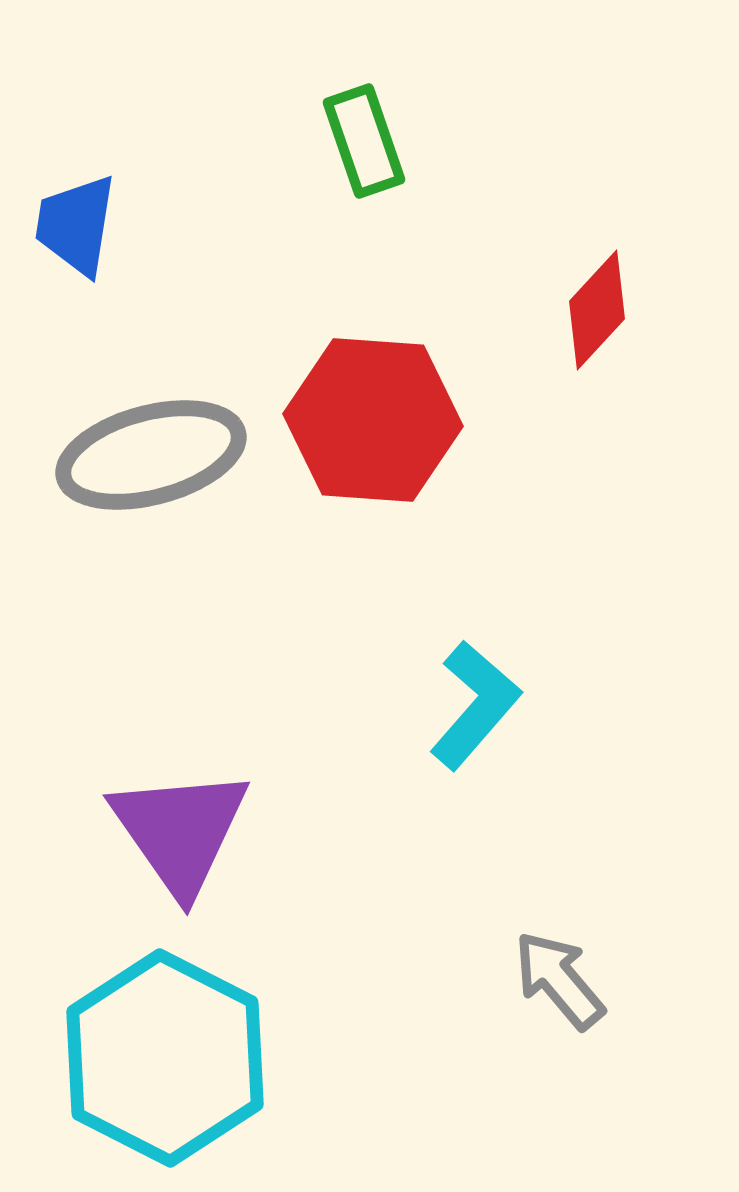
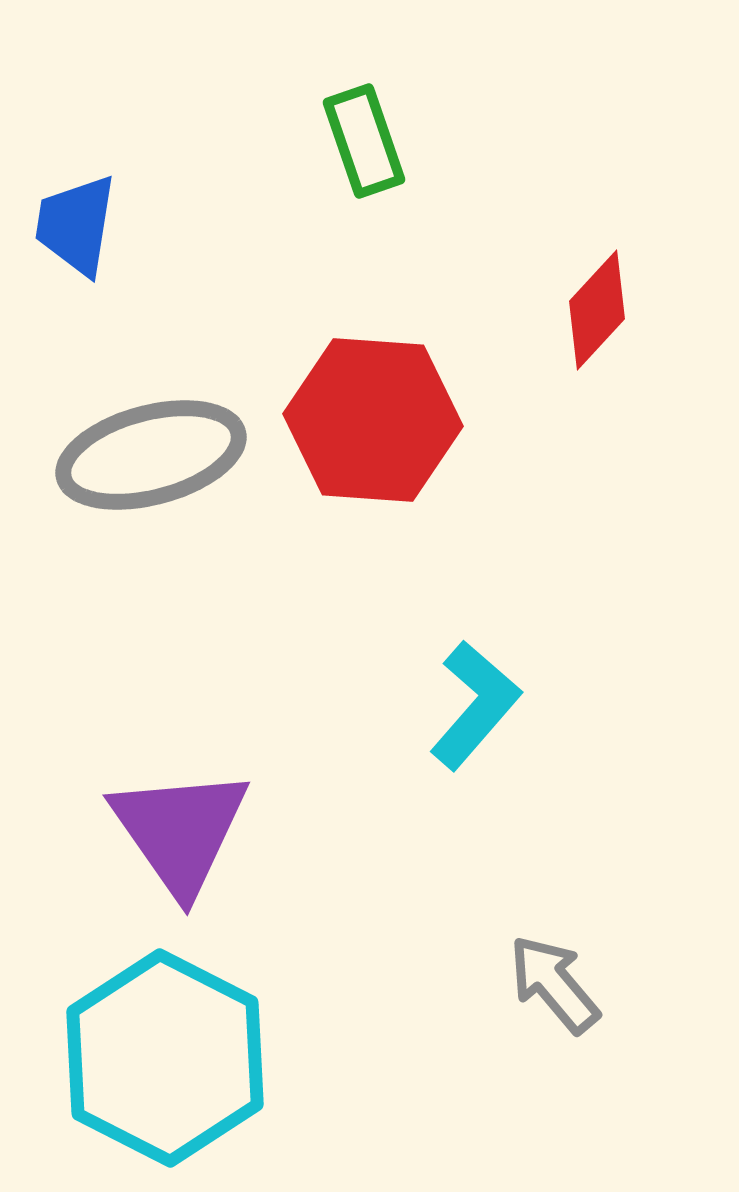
gray arrow: moved 5 px left, 4 px down
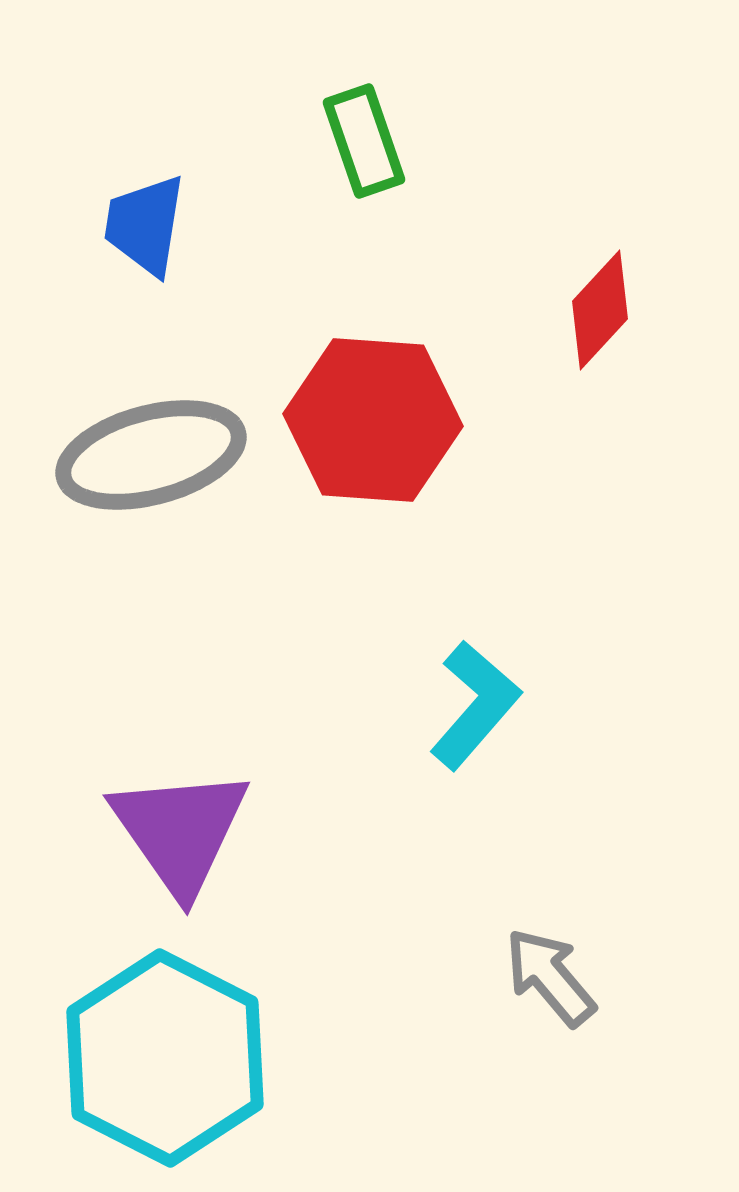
blue trapezoid: moved 69 px right
red diamond: moved 3 px right
gray arrow: moved 4 px left, 7 px up
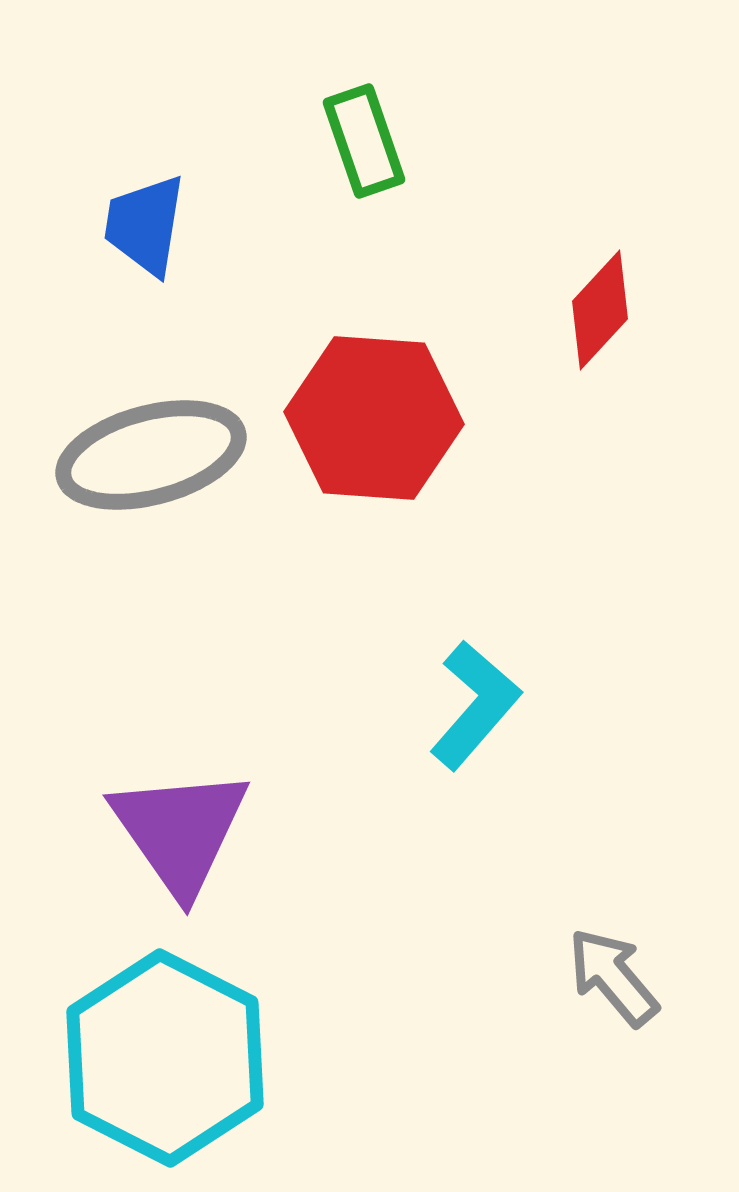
red hexagon: moved 1 px right, 2 px up
gray arrow: moved 63 px right
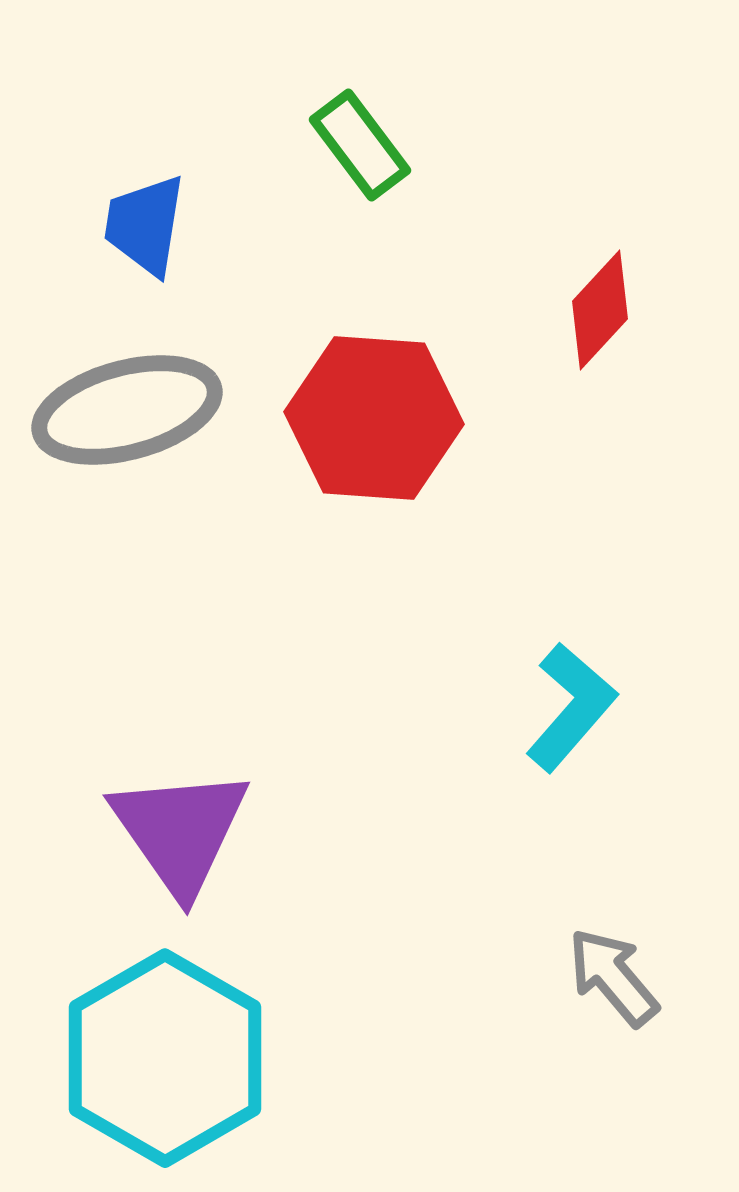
green rectangle: moved 4 px left, 4 px down; rotated 18 degrees counterclockwise
gray ellipse: moved 24 px left, 45 px up
cyan L-shape: moved 96 px right, 2 px down
cyan hexagon: rotated 3 degrees clockwise
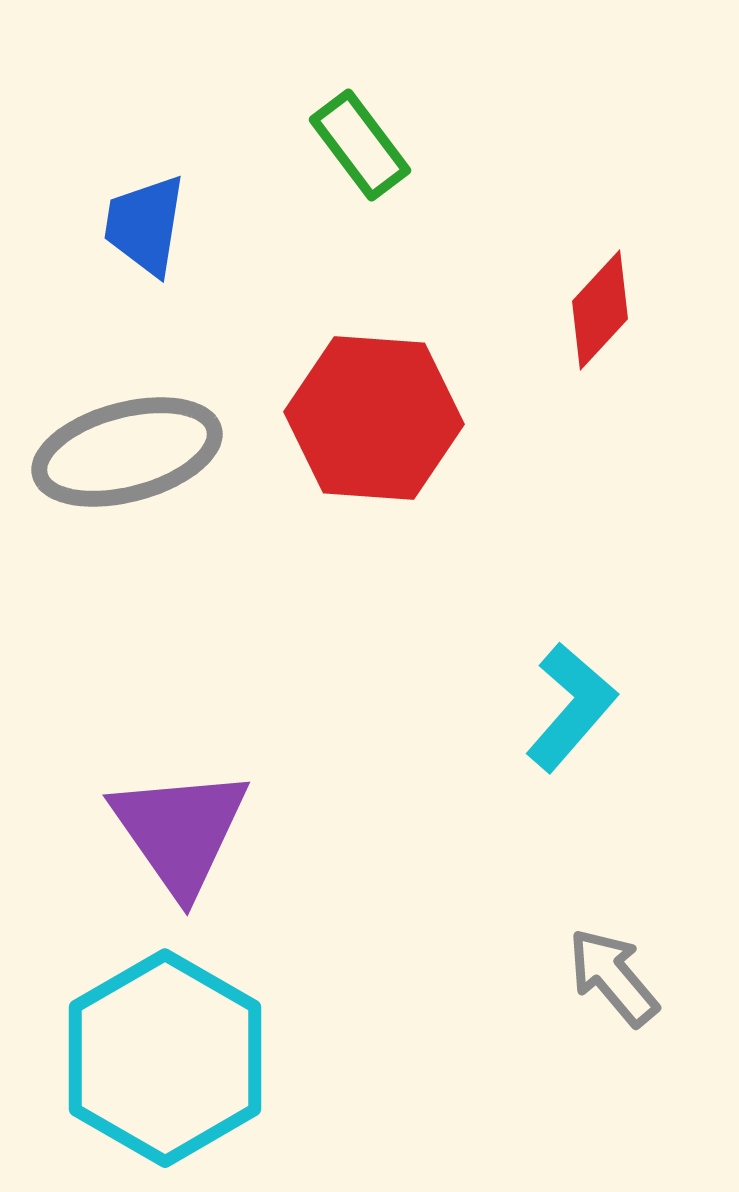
gray ellipse: moved 42 px down
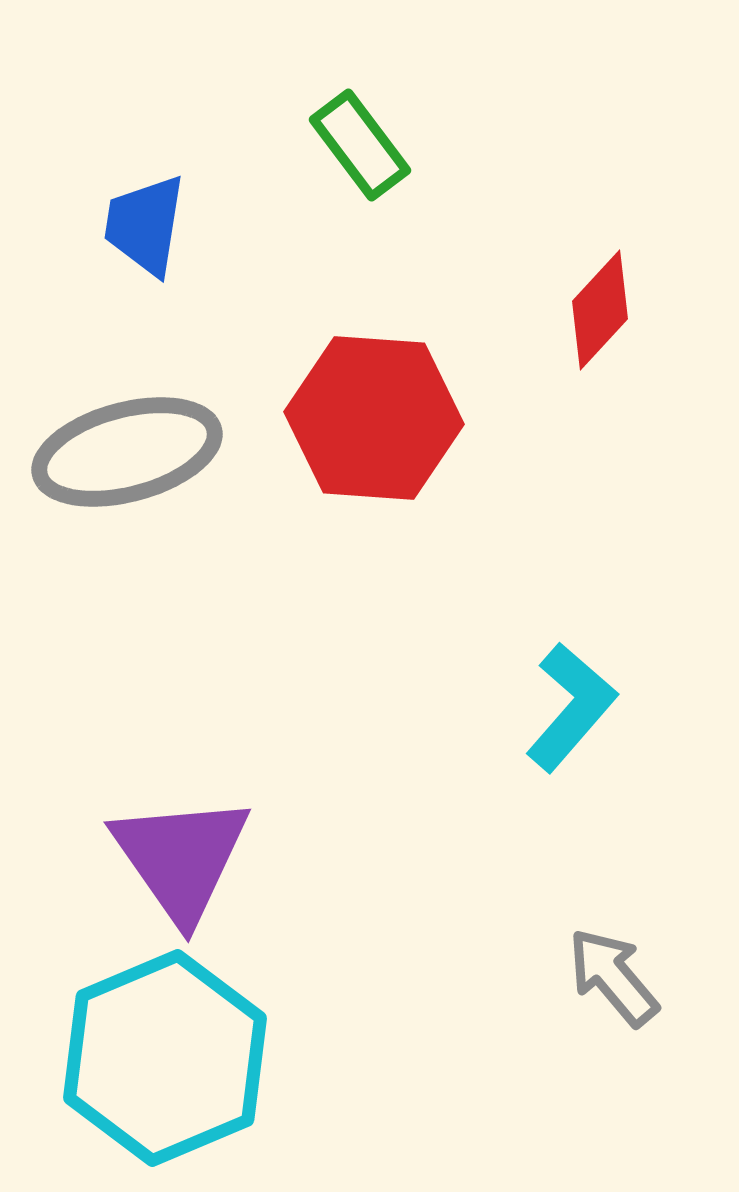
purple triangle: moved 1 px right, 27 px down
cyan hexagon: rotated 7 degrees clockwise
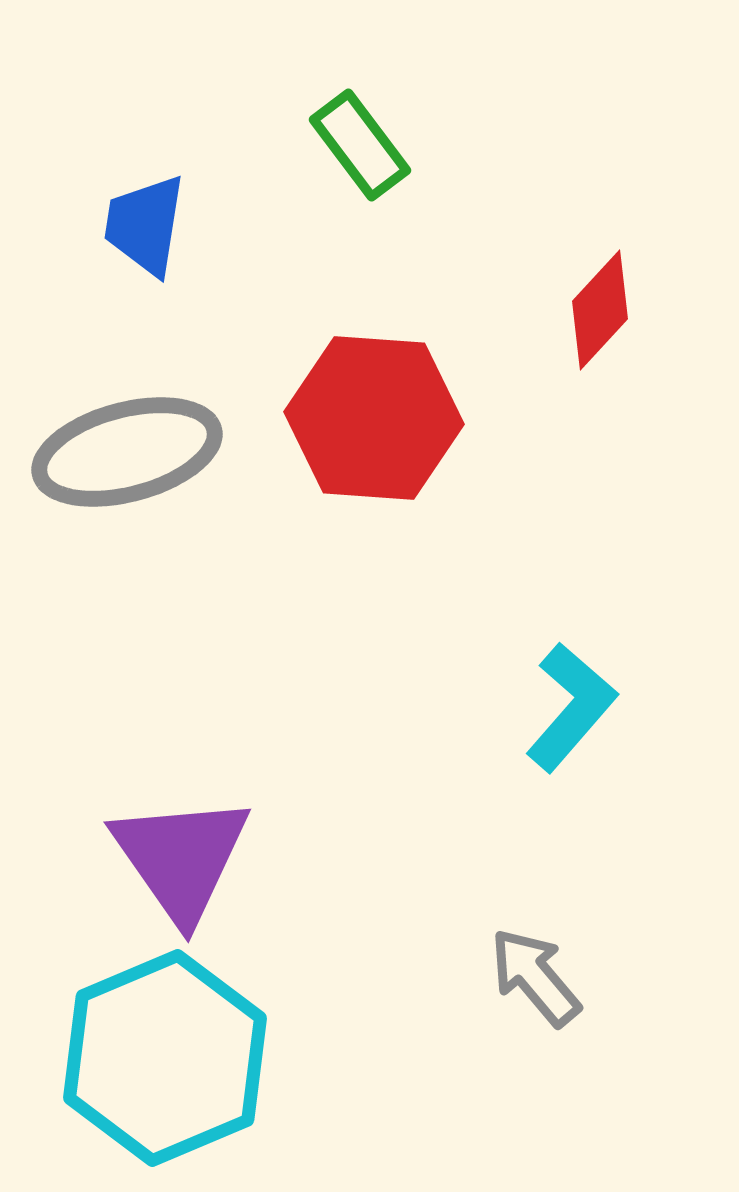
gray arrow: moved 78 px left
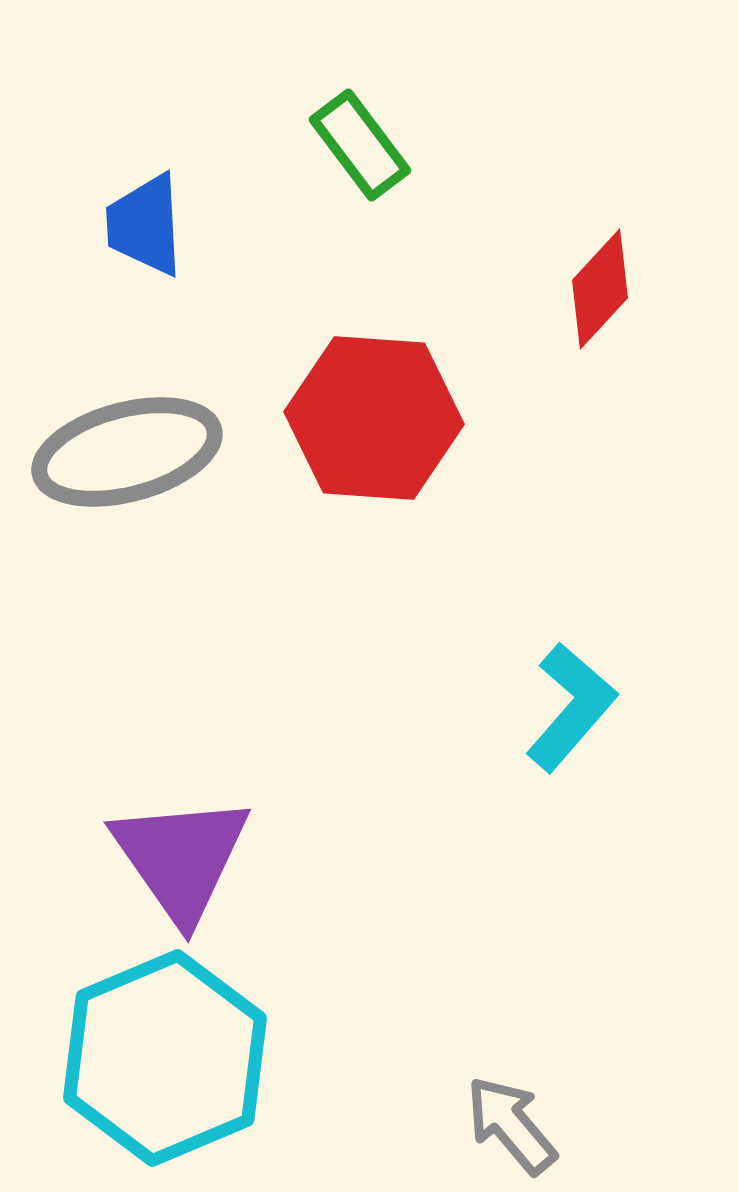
blue trapezoid: rotated 12 degrees counterclockwise
red diamond: moved 21 px up
gray arrow: moved 24 px left, 148 px down
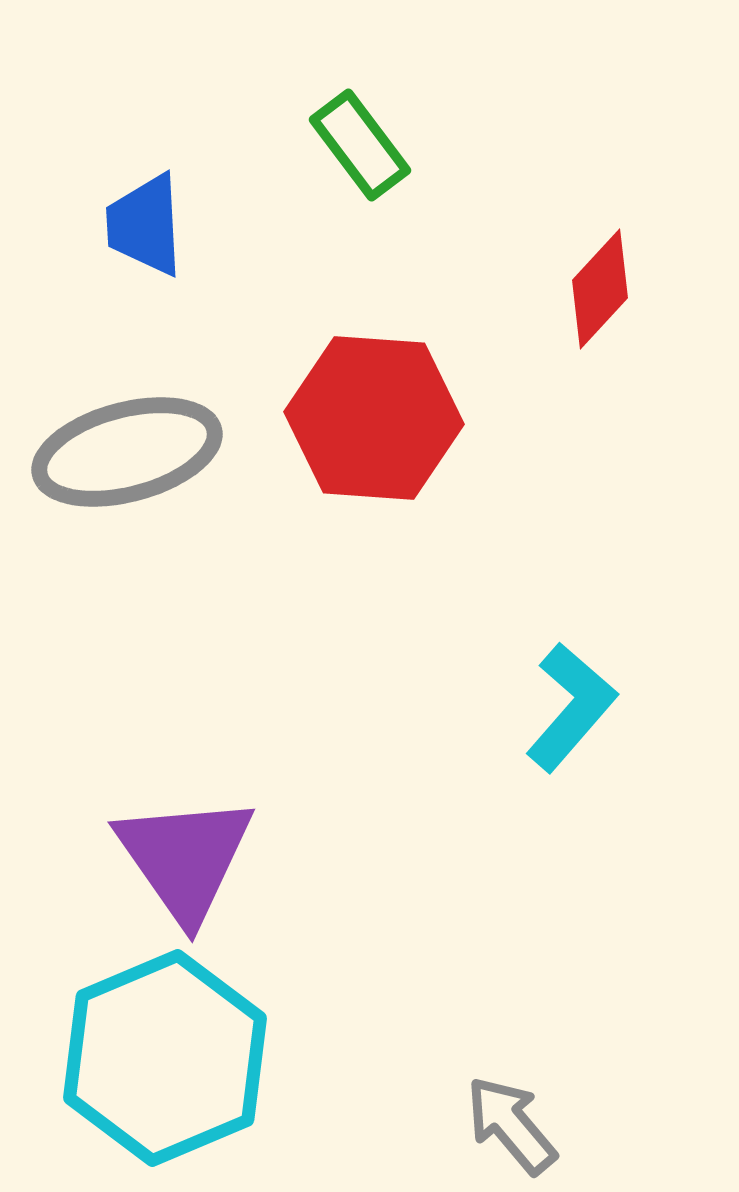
purple triangle: moved 4 px right
